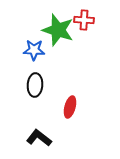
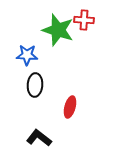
blue star: moved 7 px left, 5 px down
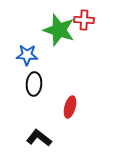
green star: moved 1 px right
black ellipse: moved 1 px left, 1 px up
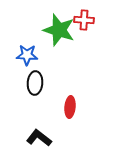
black ellipse: moved 1 px right, 1 px up
red ellipse: rotated 10 degrees counterclockwise
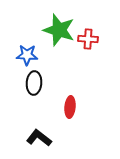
red cross: moved 4 px right, 19 px down
black ellipse: moved 1 px left
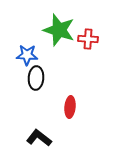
black ellipse: moved 2 px right, 5 px up
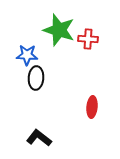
red ellipse: moved 22 px right
